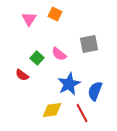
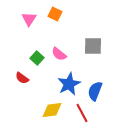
gray square: moved 4 px right, 2 px down; rotated 12 degrees clockwise
red semicircle: moved 3 px down
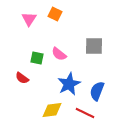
gray square: moved 1 px right
green square: rotated 32 degrees counterclockwise
blue semicircle: moved 2 px right
red line: moved 3 px right; rotated 36 degrees counterclockwise
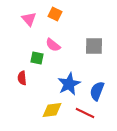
pink triangle: rotated 14 degrees counterclockwise
pink semicircle: moved 6 px left, 9 px up
red semicircle: rotated 48 degrees clockwise
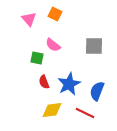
red semicircle: moved 22 px right, 4 px down; rotated 16 degrees counterclockwise
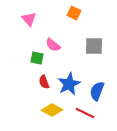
orange square: moved 19 px right, 1 px up
yellow diamond: rotated 35 degrees clockwise
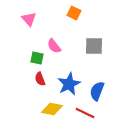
pink semicircle: moved 1 px right, 1 px down; rotated 14 degrees clockwise
red semicircle: moved 4 px left, 3 px up
yellow diamond: moved 1 px up; rotated 15 degrees counterclockwise
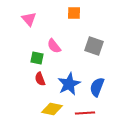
orange square: rotated 24 degrees counterclockwise
gray square: rotated 18 degrees clockwise
blue semicircle: moved 4 px up
red line: rotated 30 degrees counterclockwise
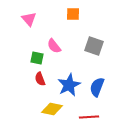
orange square: moved 1 px left, 1 px down
blue star: moved 1 px down
red line: moved 4 px right, 4 px down
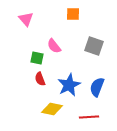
pink triangle: moved 3 px left
